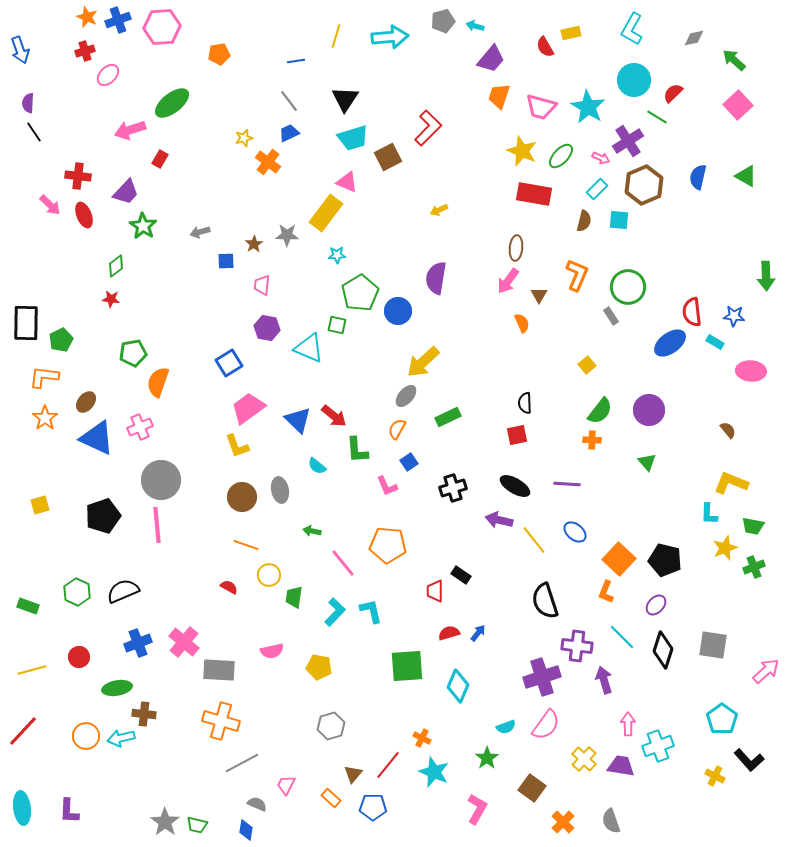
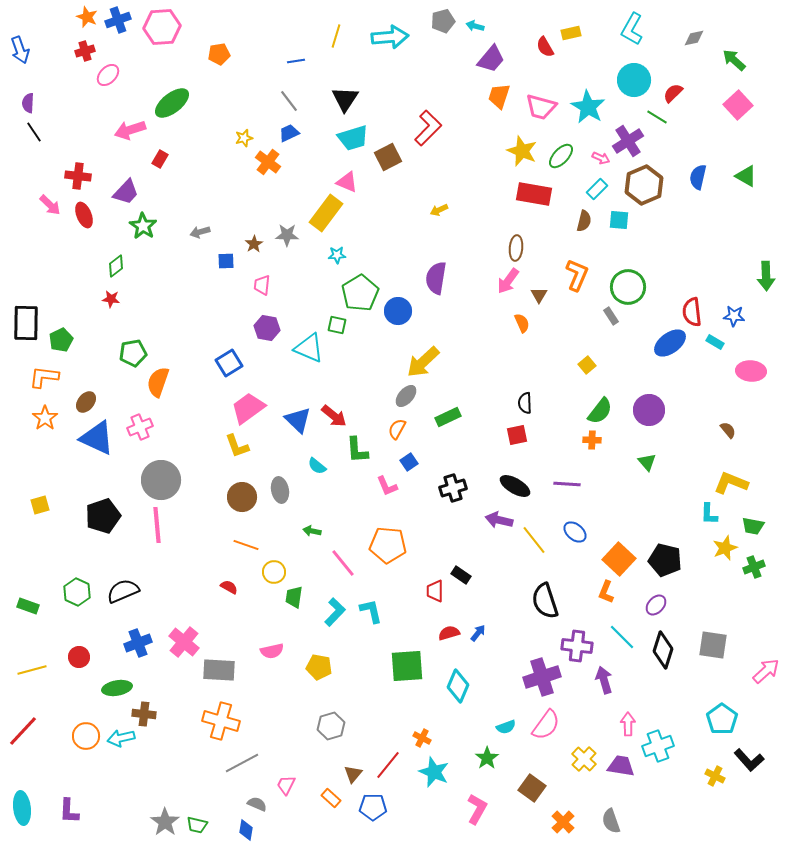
yellow circle at (269, 575): moved 5 px right, 3 px up
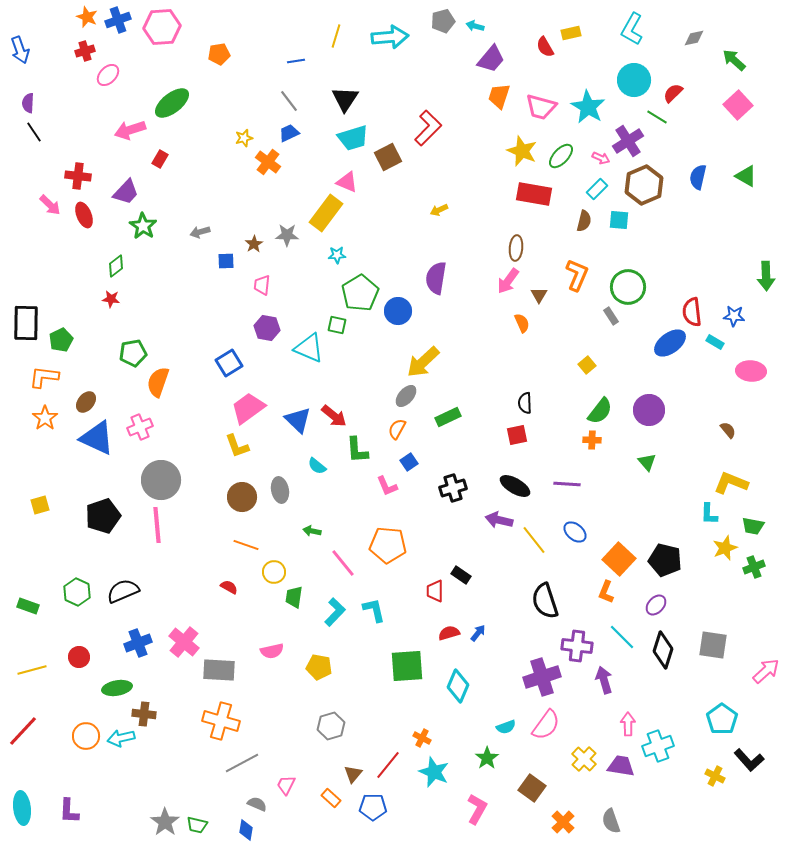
cyan L-shape at (371, 611): moved 3 px right, 1 px up
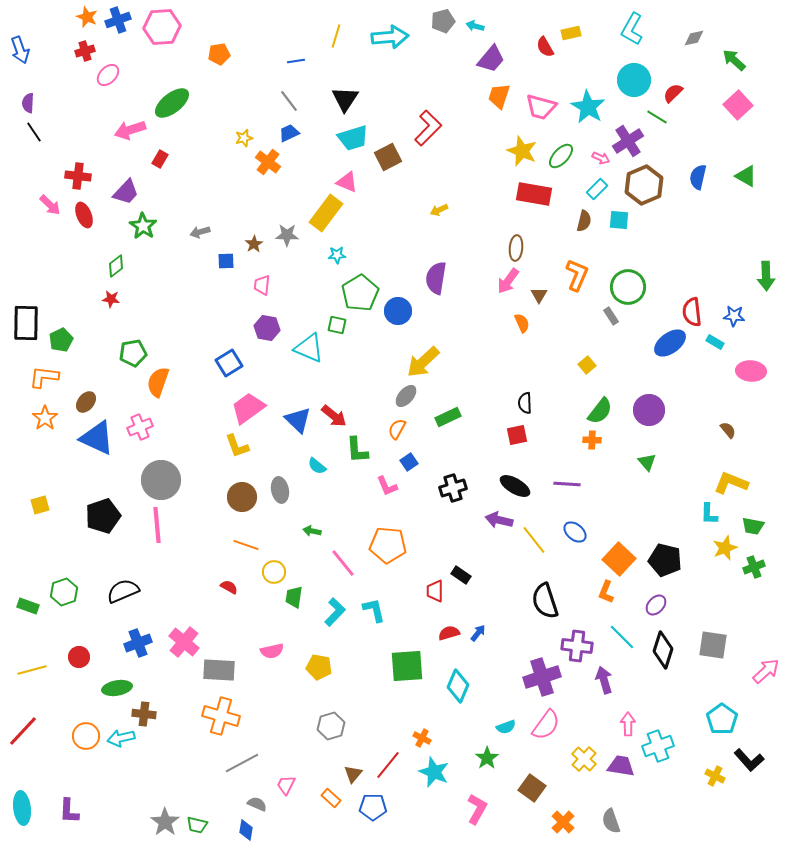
green hexagon at (77, 592): moved 13 px left; rotated 16 degrees clockwise
orange cross at (221, 721): moved 5 px up
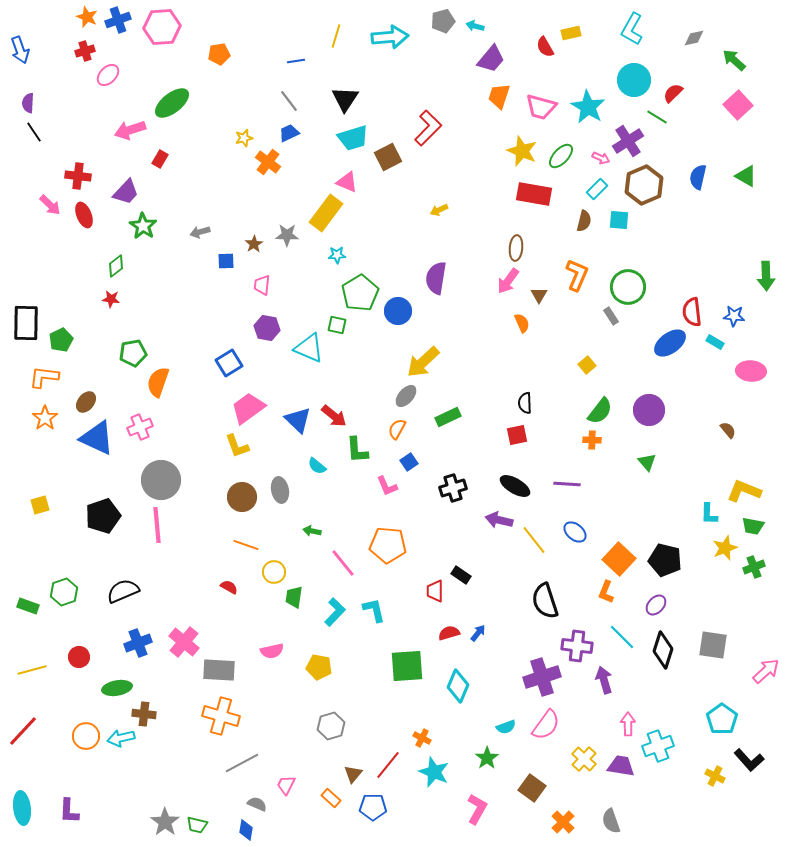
yellow L-shape at (731, 483): moved 13 px right, 8 px down
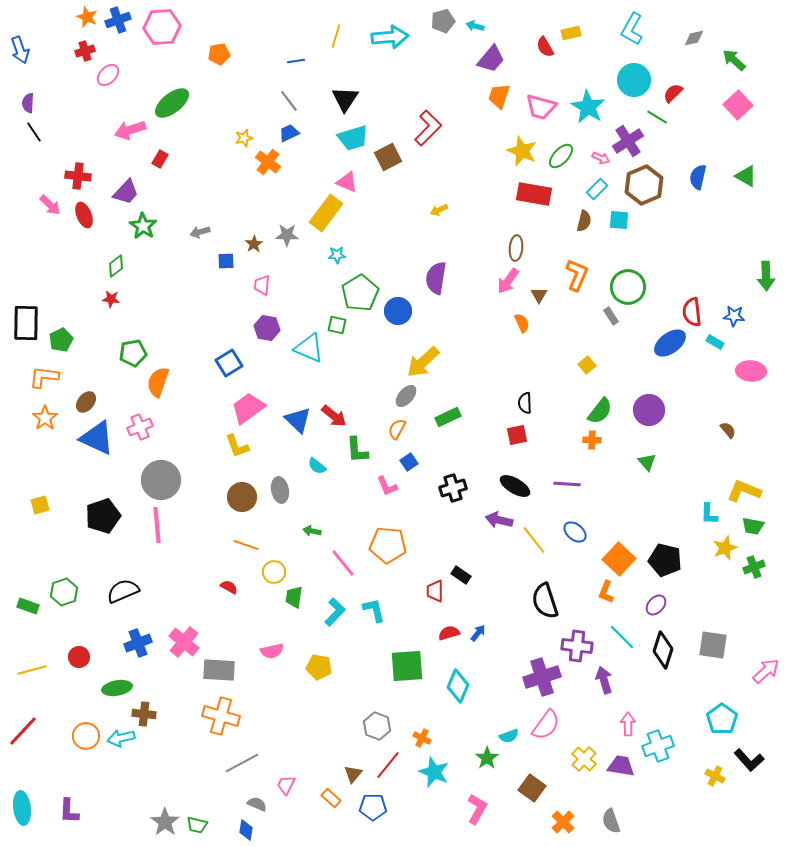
gray hexagon at (331, 726): moved 46 px right; rotated 24 degrees counterclockwise
cyan semicircle at (506, 727): moved 3 px right, 9 px down
